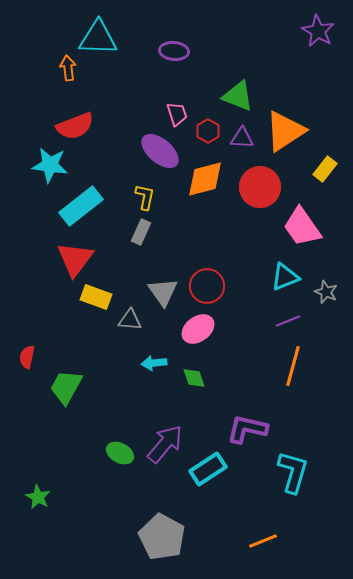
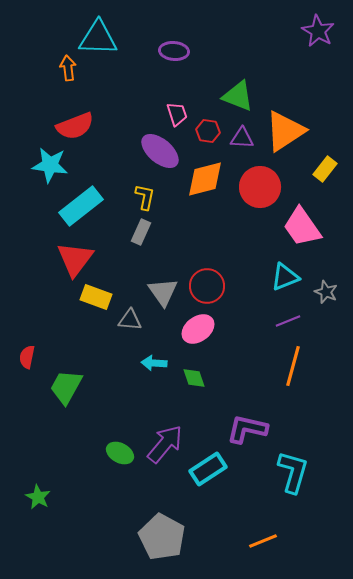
red hexagon at (208, 131): rotated 20 degrees counterclockwise
cyan arrow at (154, 363): rotated 10 degrees clockwise
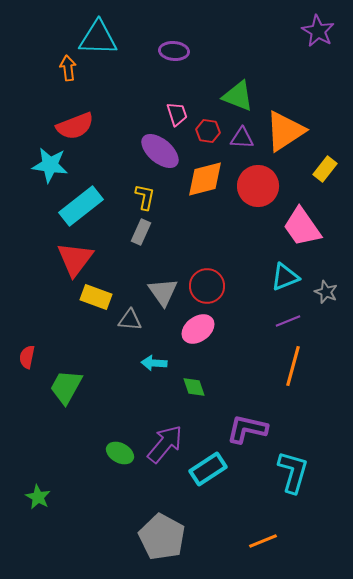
red circle at (260, 187): moved 2 px left, 1 px up
green diamond at (194, 378): moved 9 px down
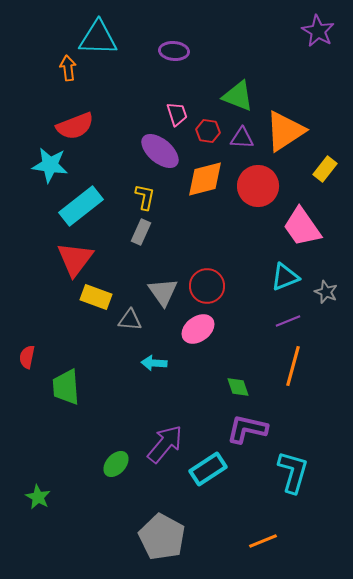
green trapezoid at (66, 387): rotated 33 degrees counterclockwise
green diamond at (194, 387): moved 44 px right
green ellipse at (120, 453): moved 4 px left, 11 px down; rotated 76 degrees counterclockwise
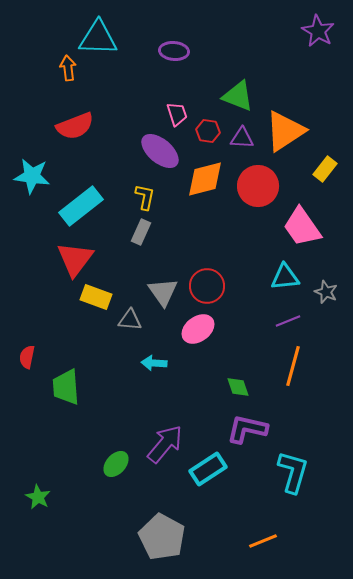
cyan star at (50, 165): moved 18 px left, 11 px down
cyan triangle at (285, 277): rotated 16 degrees clockwise
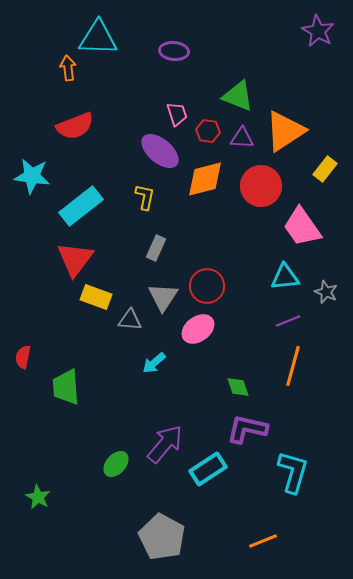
red circle at (258, 186): moved 3 px right
gray rectangle at (141, 232): moved 15 px right, 16 px down
gray triangle at (163, 292): moved 5 px down; rotated 8 degrees clockwise
red semicircle at (27, 357): moved 4 px left
cyan arrow at (154, 363): rotated 45 degrees counterclockwise
